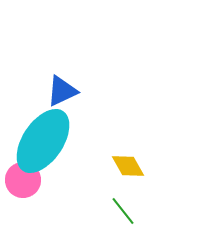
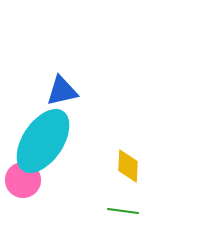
blue triangle: rotated 12 degrees clockwise
yellow diamond: rotated 32 degrees clockwise
green line: rotated 44 degrees counterclockwise
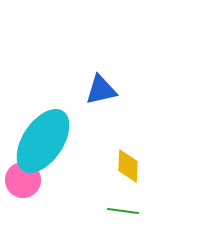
blue triangle: moved 39 px right, 1 px up
